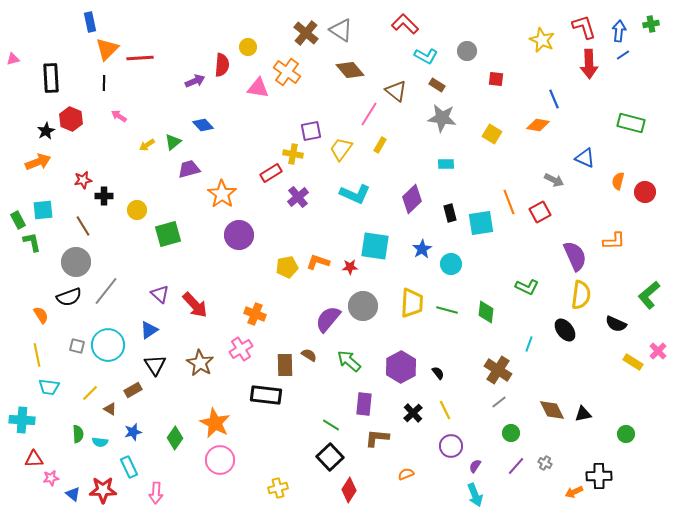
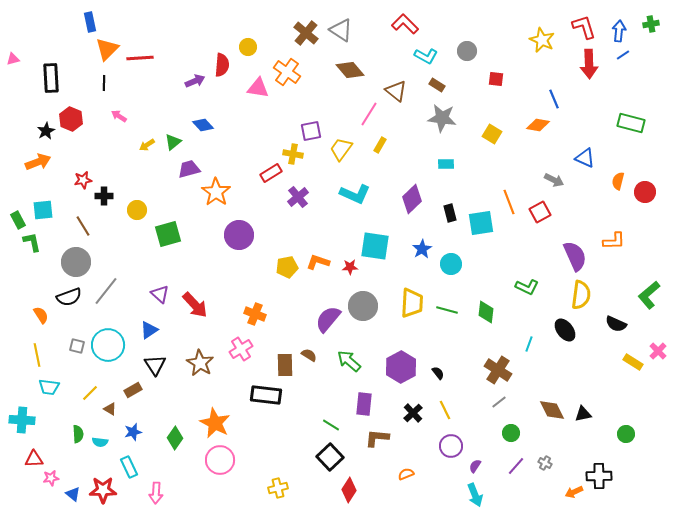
orange star at (222, 194): moved 6 px left, 2 px up
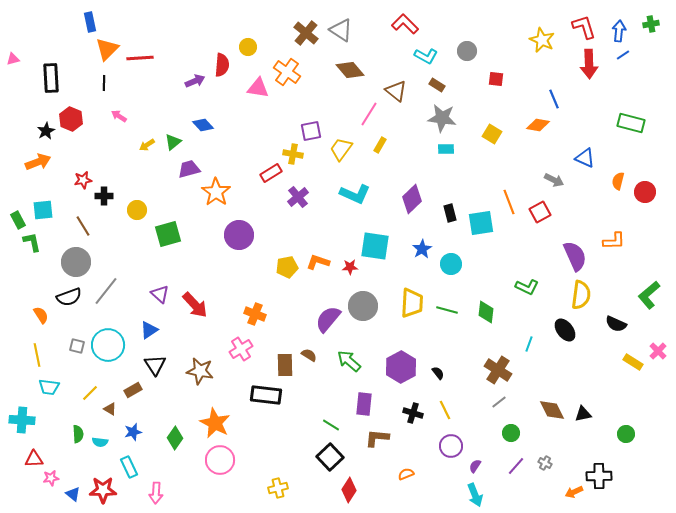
cyan rectangle at (446, 164): moved 15 px up
brown star at (200, 363): moved 8 px down; rotated 20 degrees counterclockwise
black cross at (413, 413): rotated 30 degrees counterclockwise
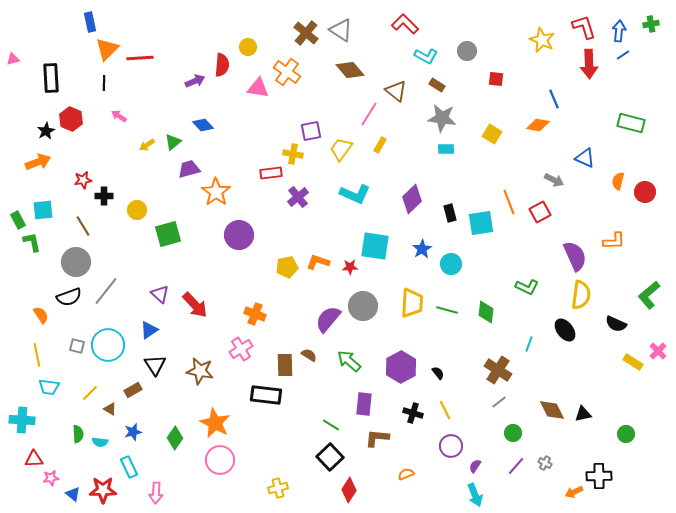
red rectangle at (271, 173): rotated 25 degrees clockwise
green circle at (511, 433): moved 2 px right
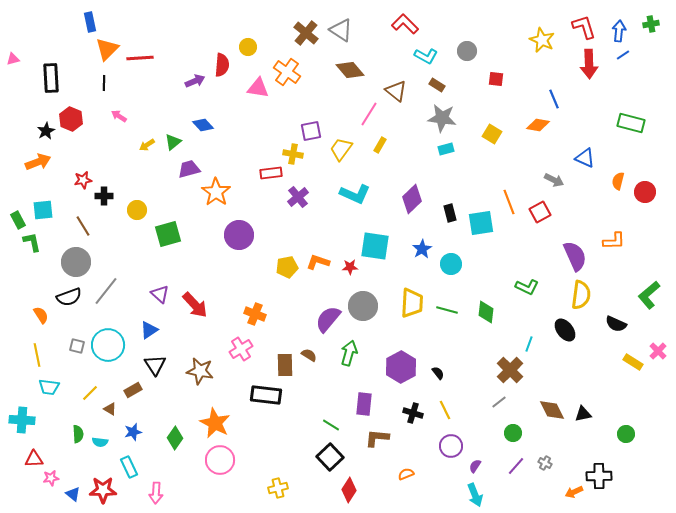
cyan rectangle at (446, 149): rotated 14 degrees counterclockwise
green arrow at (349, 361): moved 8 px up; rotated 65 degrees clockwise
brown cross at (498, 370): moved 12 px right; rotated 12 degrees clockwise
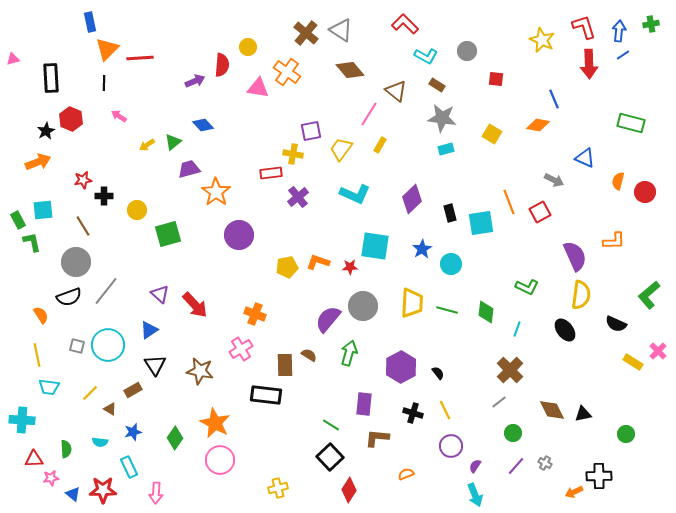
cyan line at (529, 344): moved 12 px left, 15 px up
green semicircle at (78, 434): moved 12 px left, 15 px down
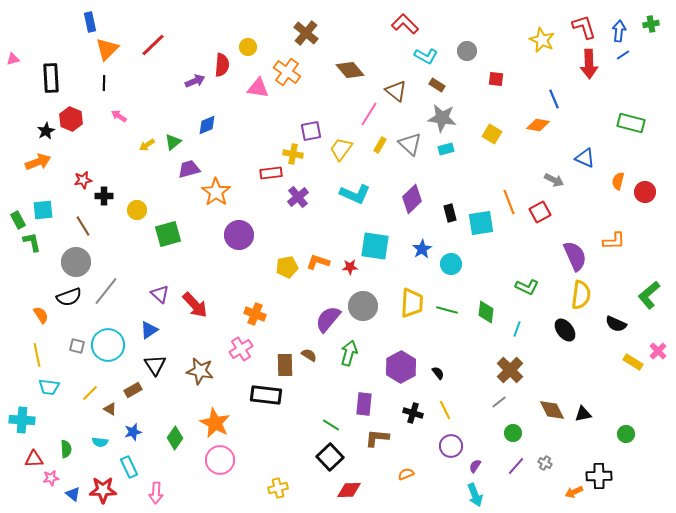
gray triangle at (341, 30): moved 69 px right, 114 px down; rotated 10 degrees clockwise
red line at (140, 58): moved 13 px right, 13 px up; rotated 40 degrees counterclockwise
blue diamond at (203, 125): moved 4 px right; rotated 70 degrees counterclockwise
red diamond at (349, 490): rotated 55 degrees clockwise
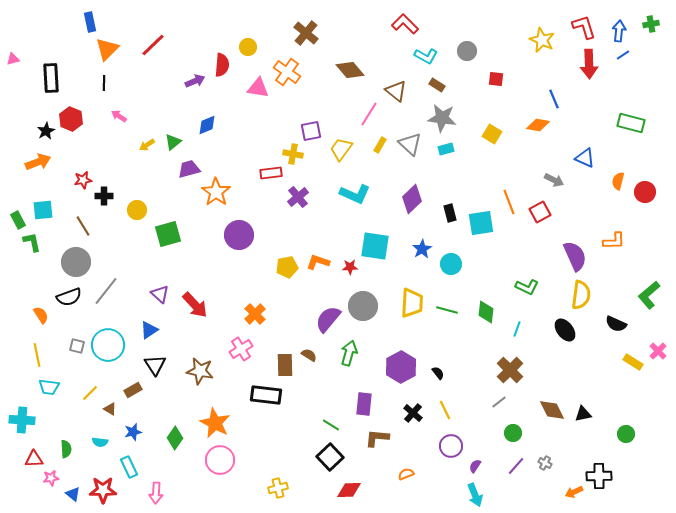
orange cross at (255, 314): rotated 25 degrees clockwise
black cross at (413, 413): rotated 24 degrees clockwise
